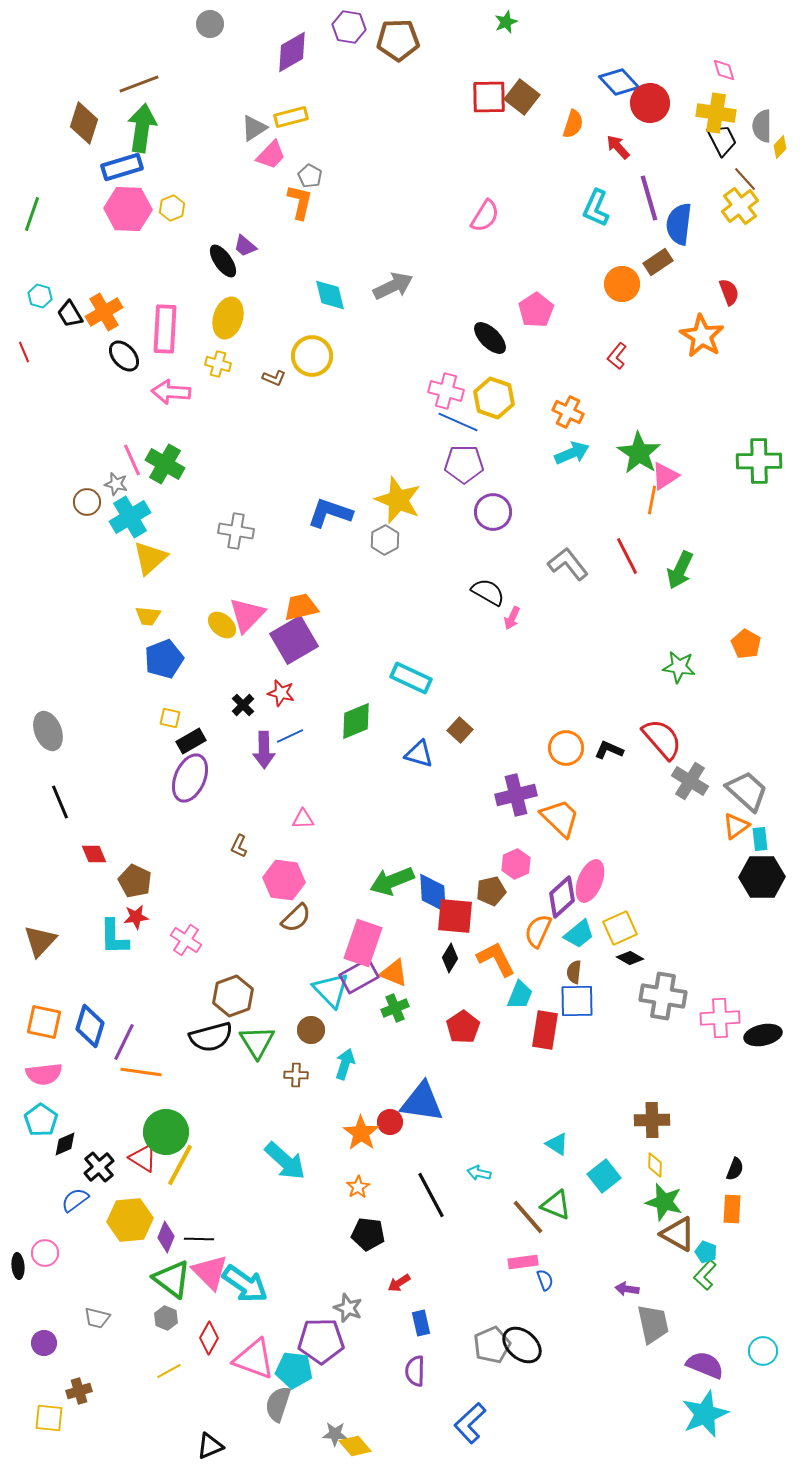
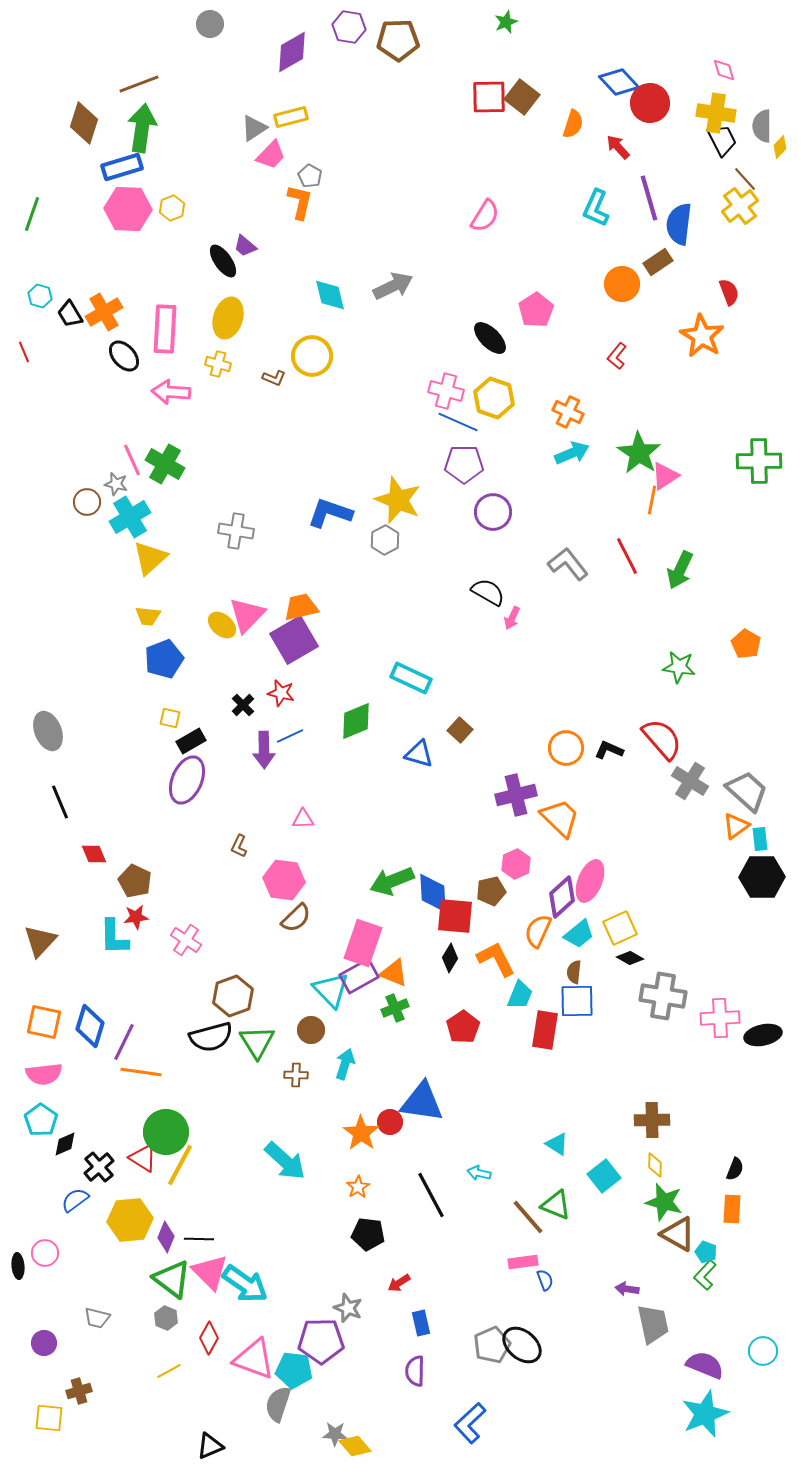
purple ellipse at (190, 778): moved 3 px left, 2 px down
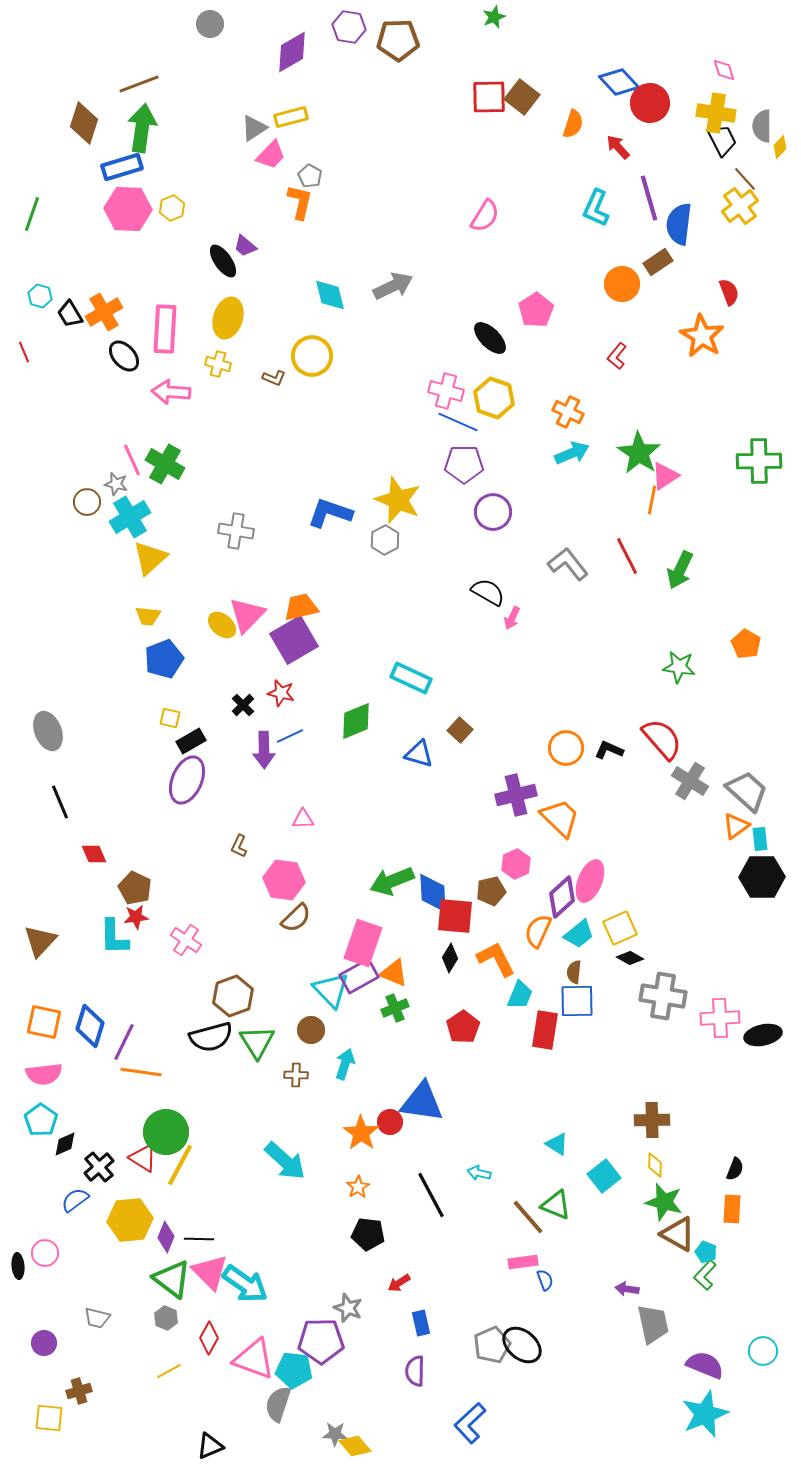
green star at (506, 22): moved 12 px left, 5 px up
brown pentagon at (135, 881): moved 7 px down
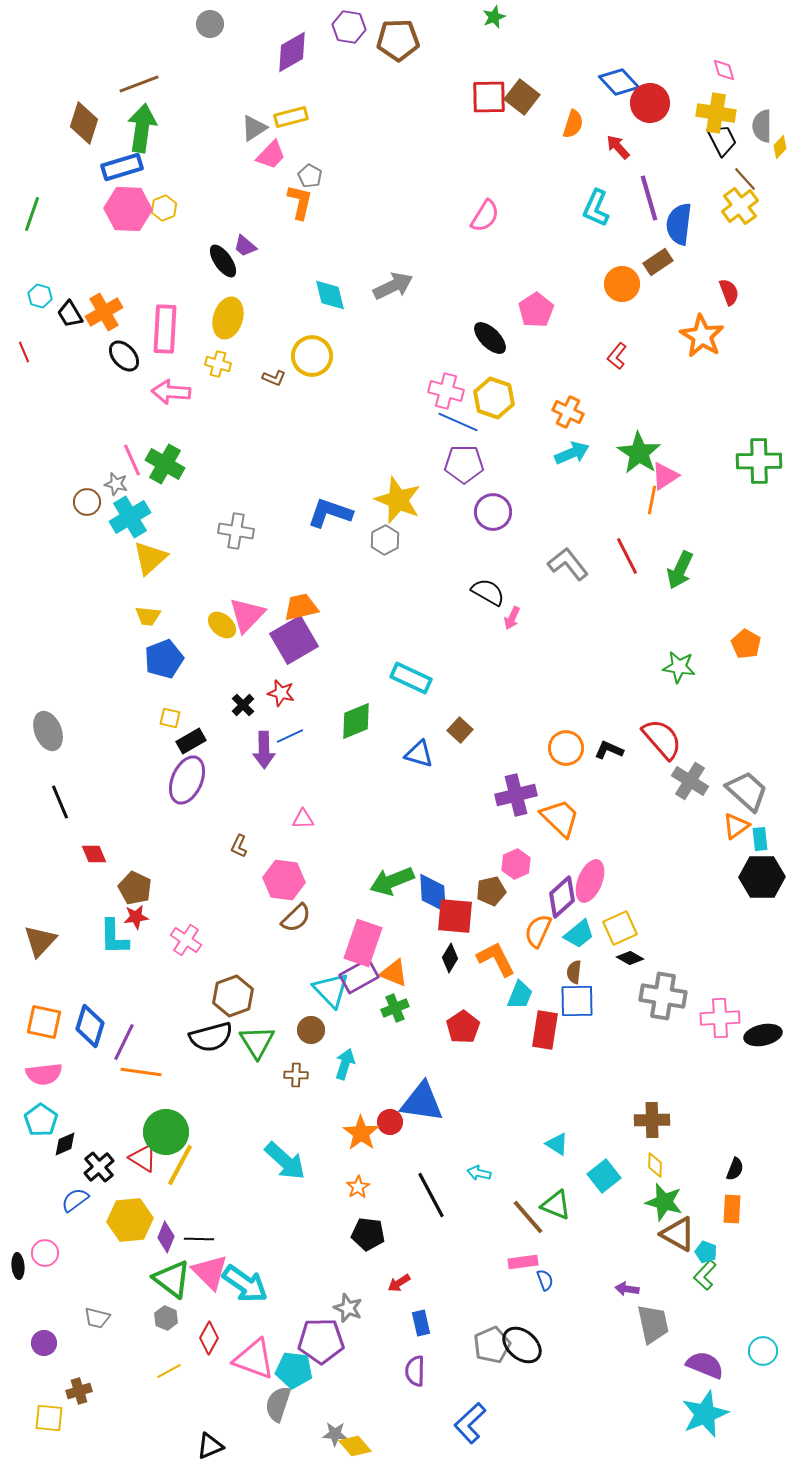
yellow hexagon at (172, 208): moved 8 px left
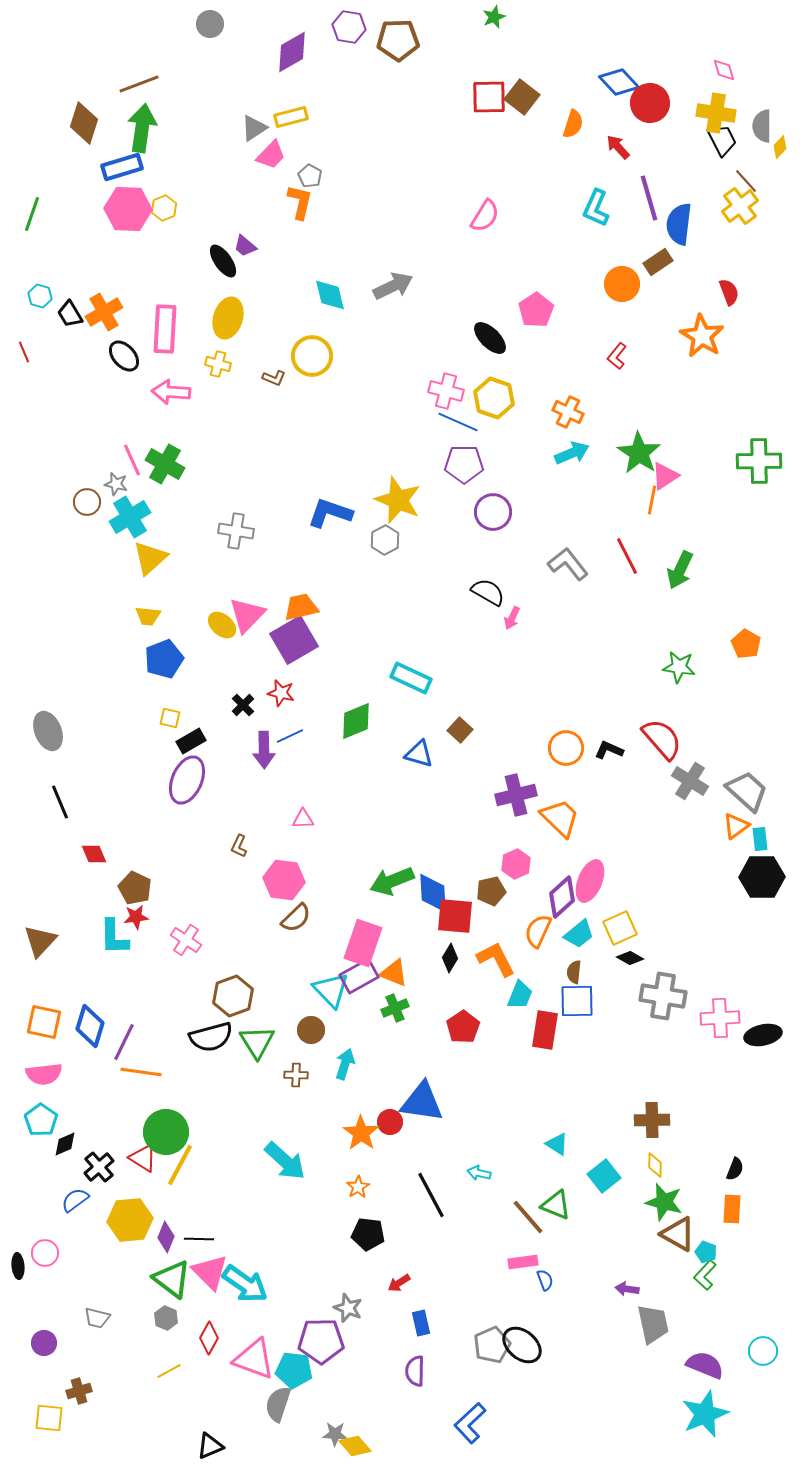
brown line at (745, 179): moved 1 px right, 2 px down
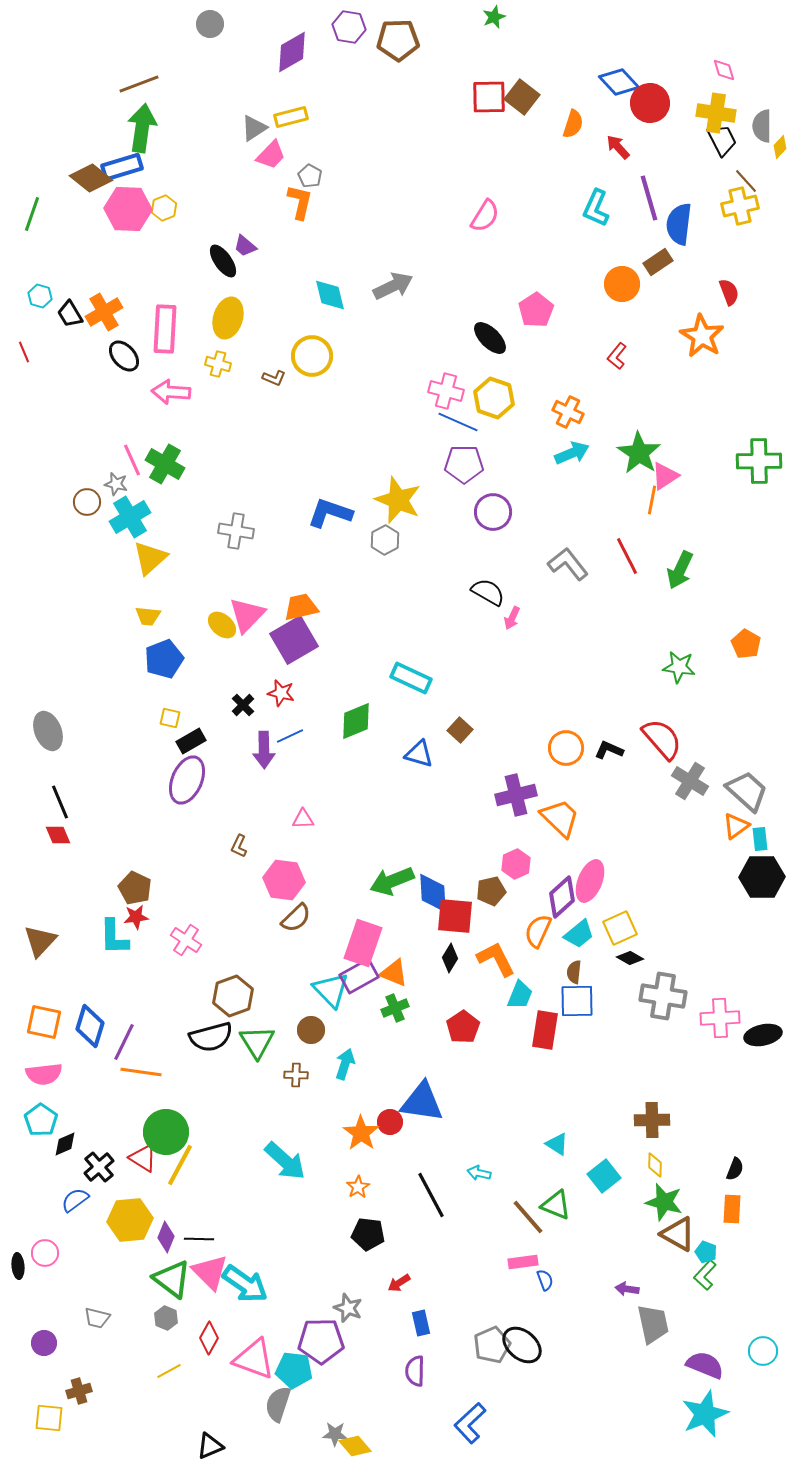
brown diamond at (84, 123): moved 7 px right, 55 px down; rotated 69 degrees counterclockwise
yellow cross at (740, 206): rotated 24 degrees clockwise
red diamond at (94, 854): moved 36 px left, 19 px up
